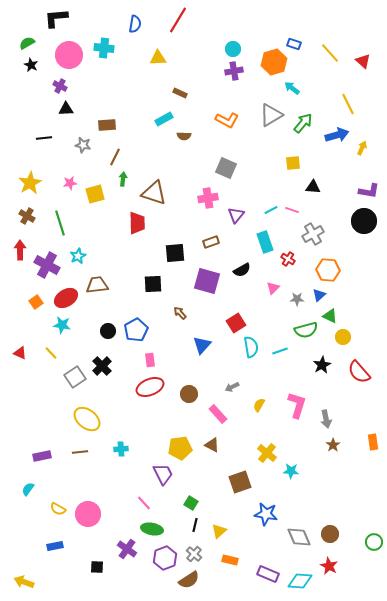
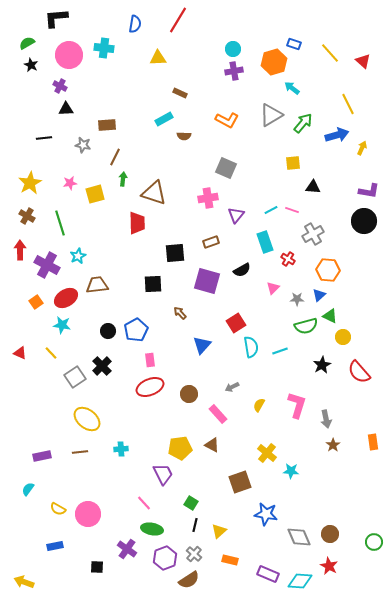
green semicircle at (306, 330): moved 4 px up
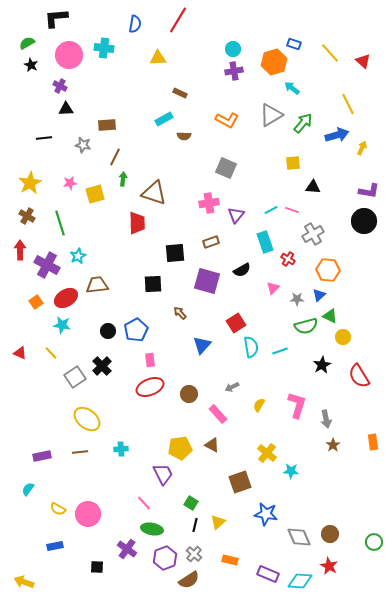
pink cross at (208, 198): moved 1 px right, 5 px down
red semicircle at (359, 372): moved 4 px down; rotated 10 degrees clockwise
yellow triangle at (219, 531): moved 1 px left, 9 px up
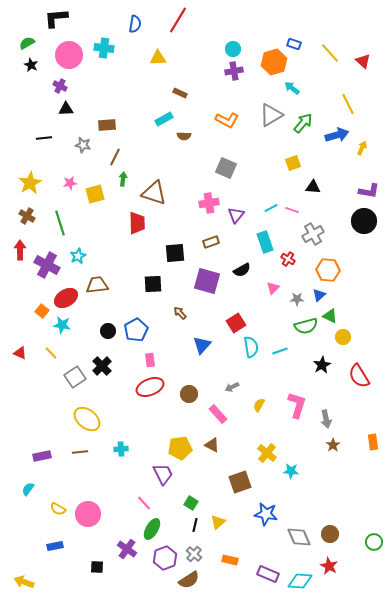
yellow square at (293, 163): rotated 14 degrees counterclockwise
cyan line at (271, 210): moved 2 px up
orange square at (36, 302): moved 6 px right, 9 px down; rotated 16 degrees counterclockwise
green ellipse at (152, 529): rotated 70 degrees counterclockwise
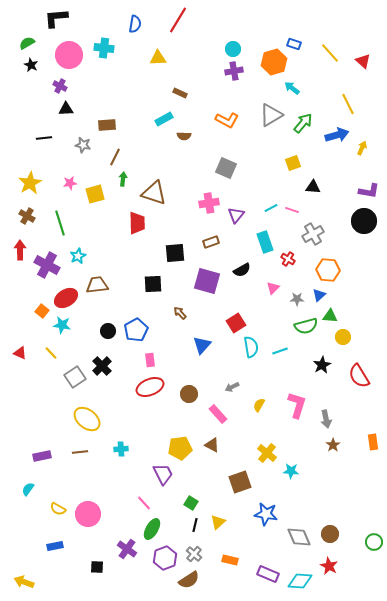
green triangle at (330, 316): rotated 21 degrees counterclockwise
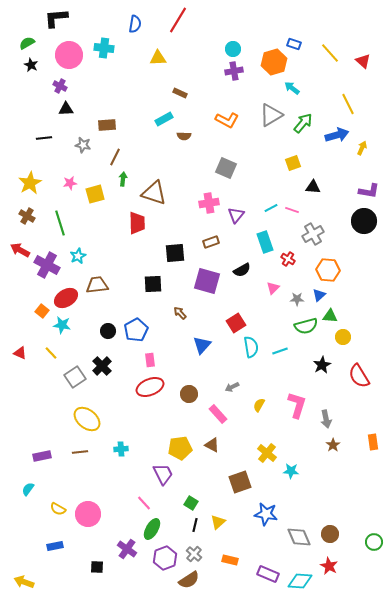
red arrow at (20, 250): rotated 60 degrees counterclockwise
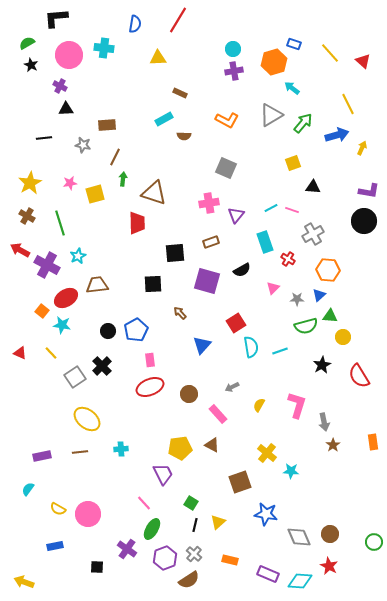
gray arrow at (326, 419): moved 2 px left, 3 px down
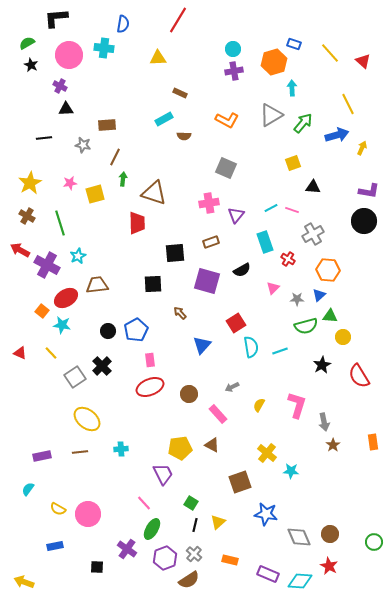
blue semicircle at (135, 24): moved 12 px left
cyan arrow at (292, 88): rotated 49 degrees clockwise
